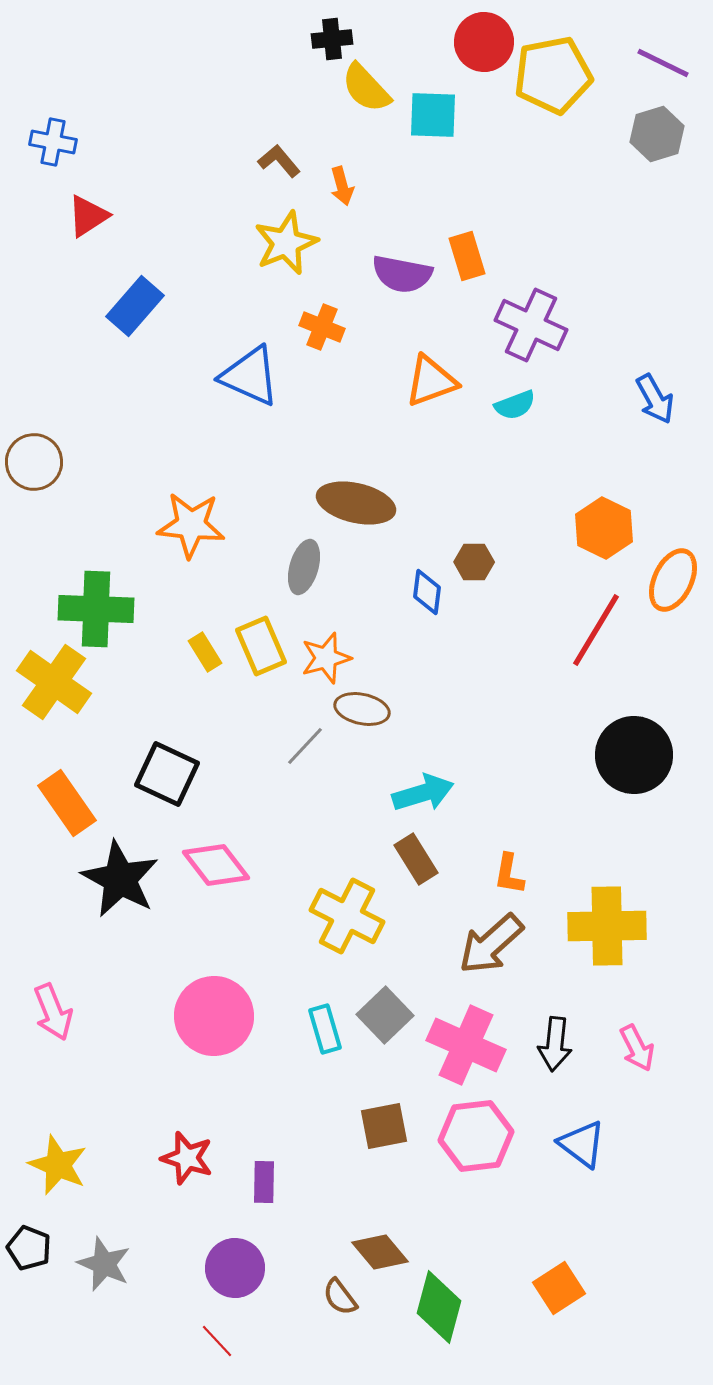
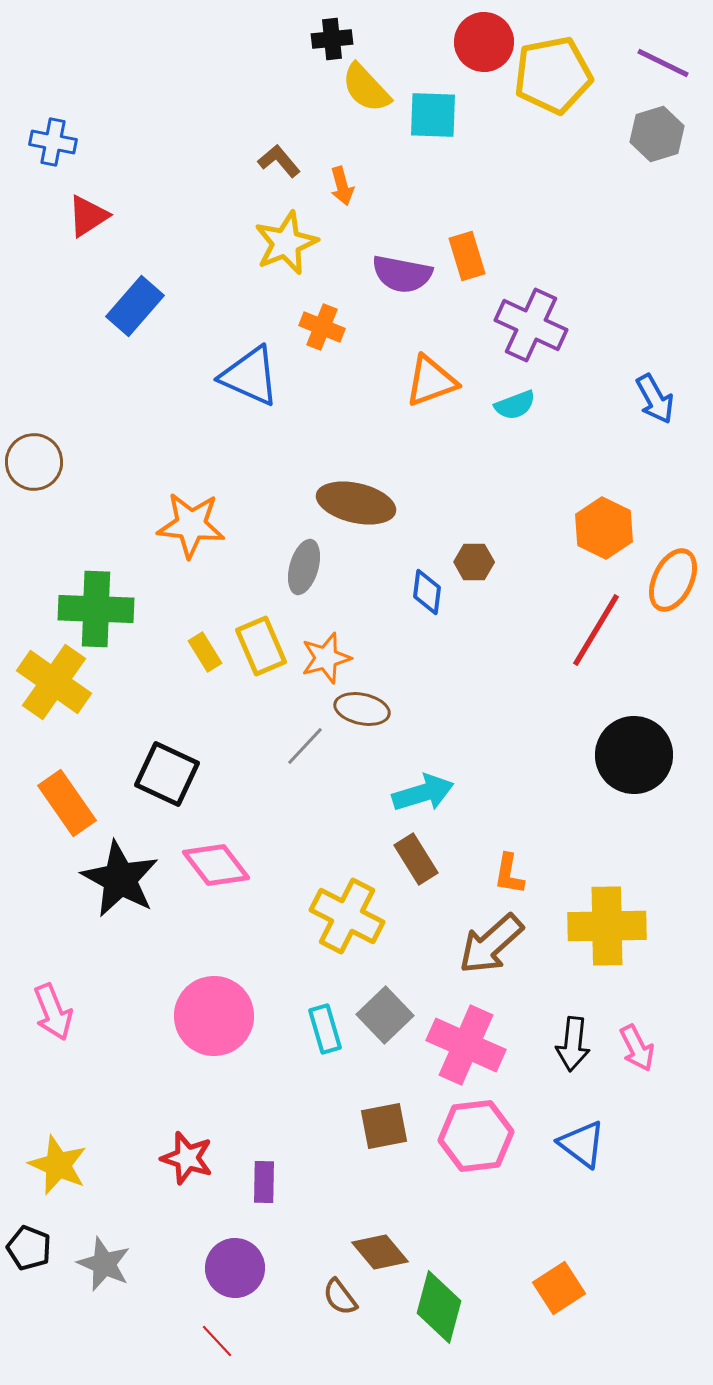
black arrow at (555, 1044): moved 18 px right
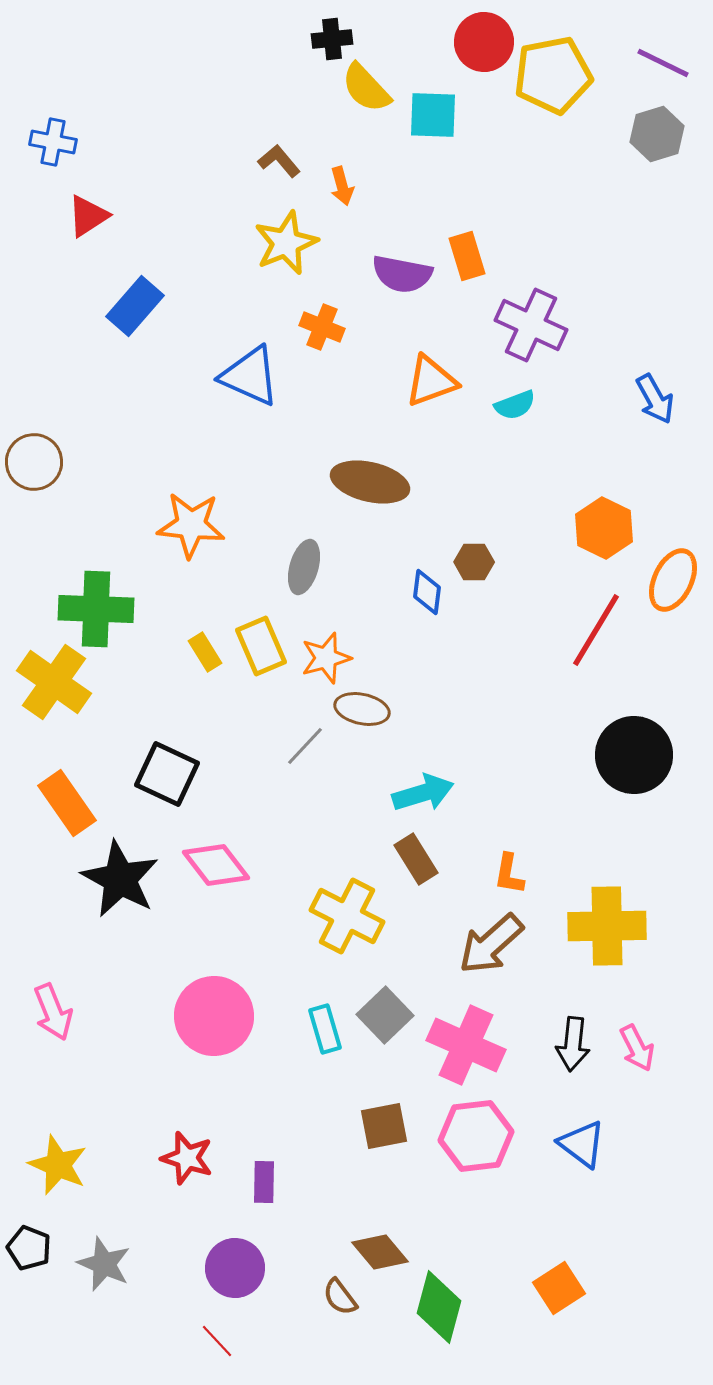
brown ellipse at (356, 503): moved 14 px right, 21 px up
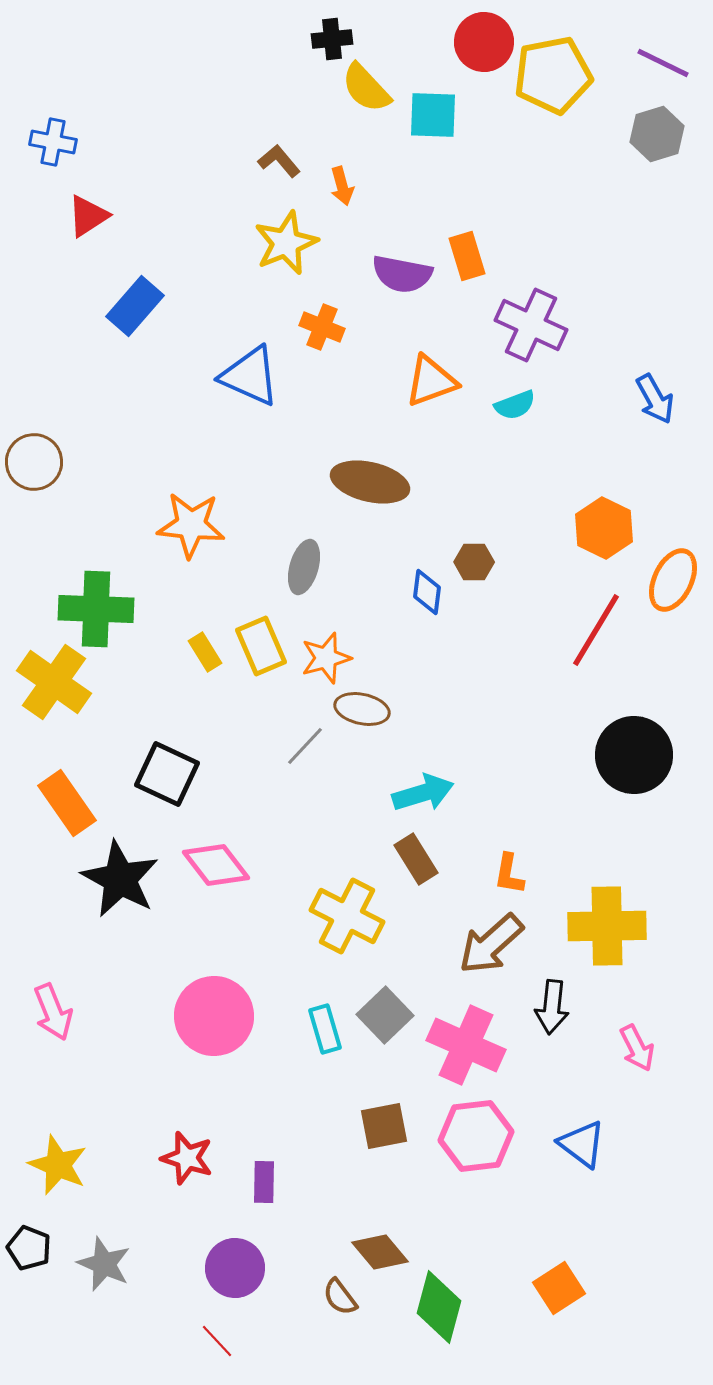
black arrow at (573, 1044): moved 21 px left, 37 px up
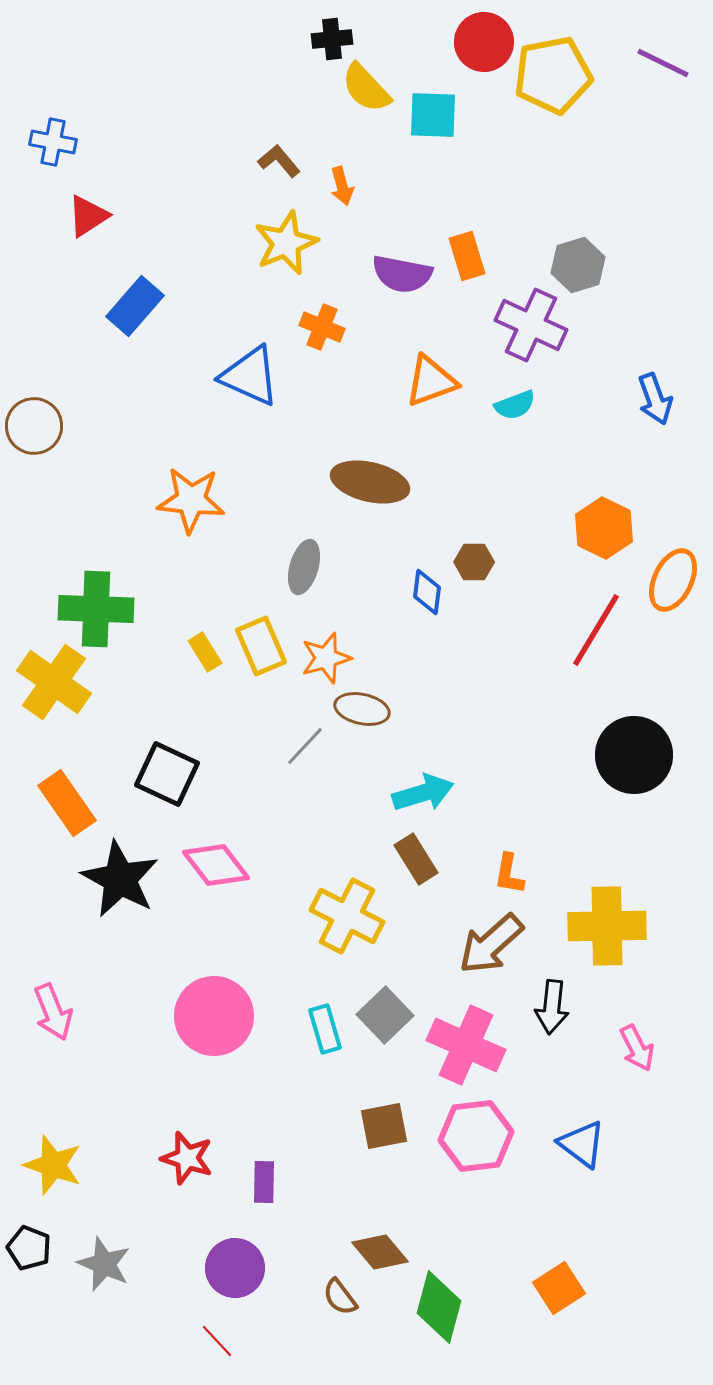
gray hexagon at (657, 134): moved 79 px left, 131 px down
blue arrow at (655, 399): rotated 9 degrees clockwise
brown circle at (34, 462): moved 36 px up
orange star at (191, 525): moved 25 px up
yellow star at (58, 1165): moved 5 px left; rotated 4 degrees counterclockwise
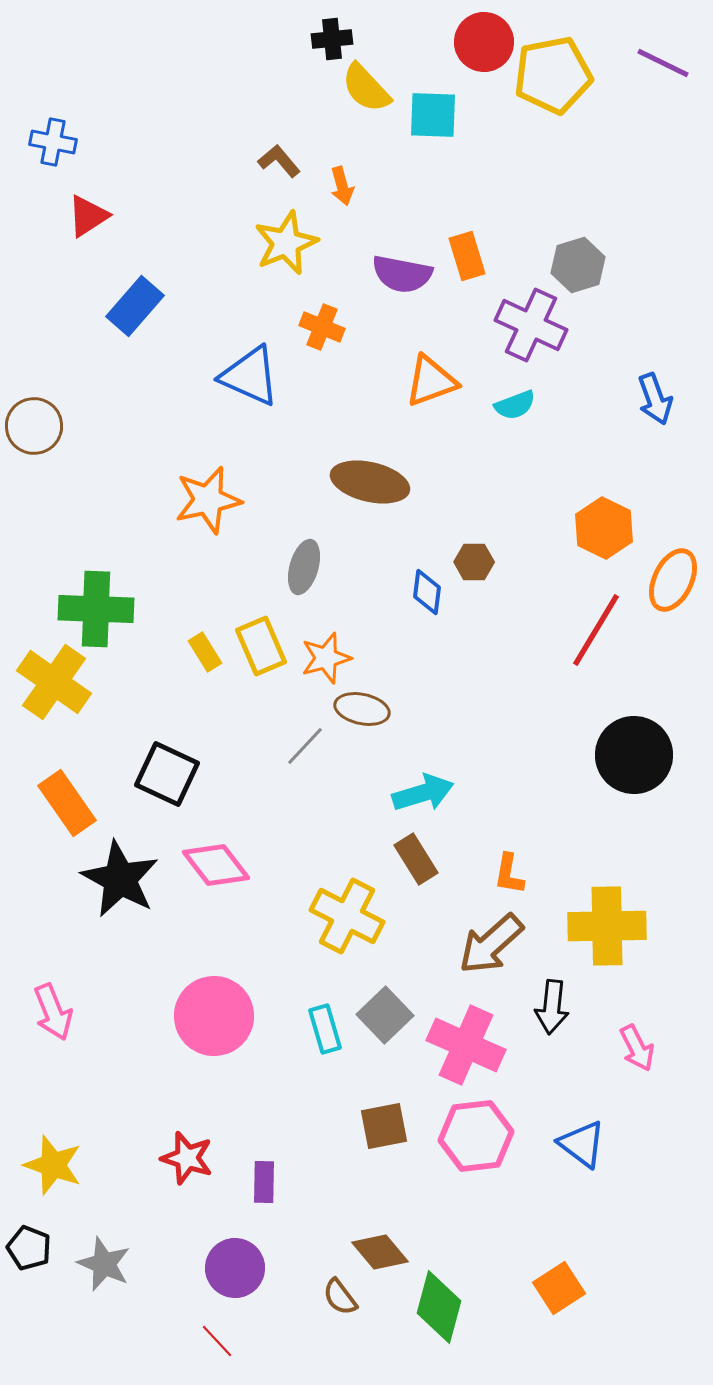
orange star at (191, 500): moved 17 px right; rotated 18 degrees counterclockwise
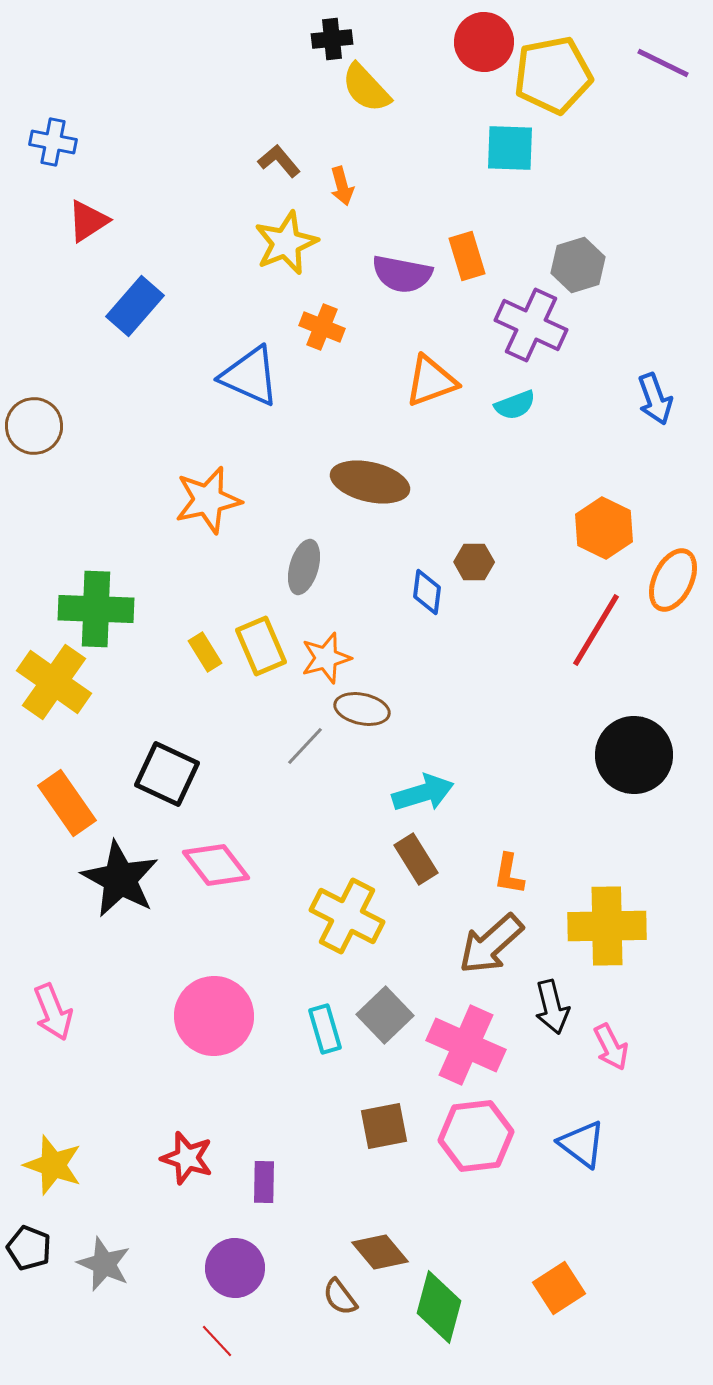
cyan square at (433, 115): moved 77 px right, 33 px down
red triangle at (88, 216): moved 5 px down
black arrow at (552, 1007): rotated 20 degrees counterclockwise
pink arrow at (637, 1048): moved 26 px left, 1 px up
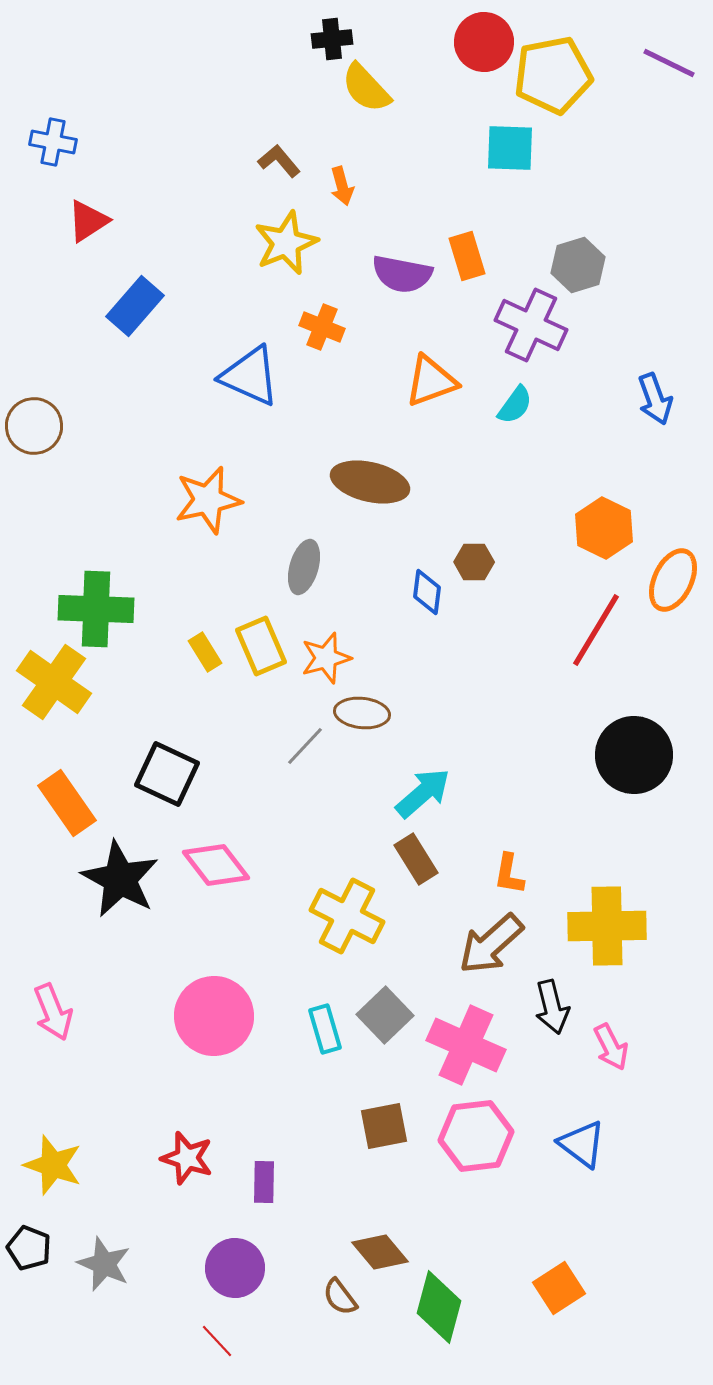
purple line at (663, 63): moved 6 px right
cyan semicircle at (515, 405): rotated 33 degrees counterclockwise
brown ellipse at (362, 709): moved 4 px down; rotated 6 degrees counterclockwise
cyan arrow at (423, 793): rotated 24 degrees counterclockwise
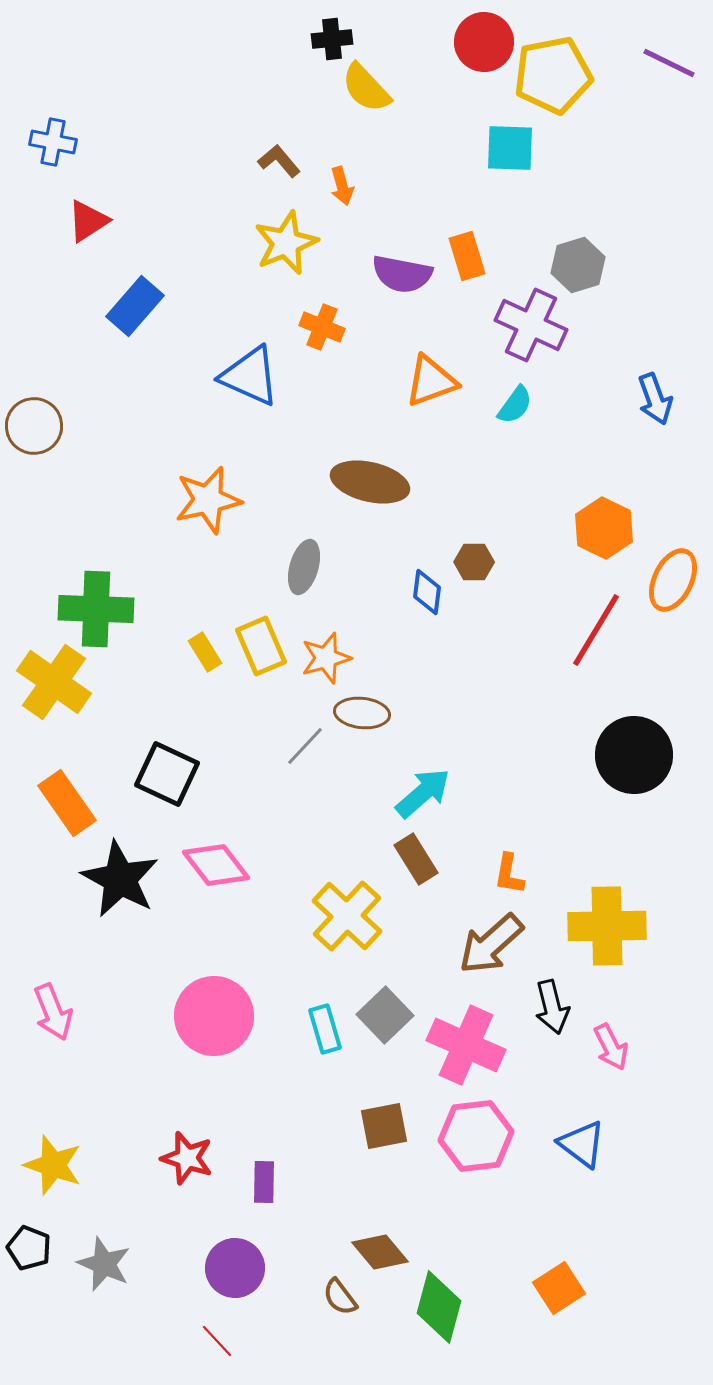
yellow cross at (347, 916): rotated 16 degrees clockwise
